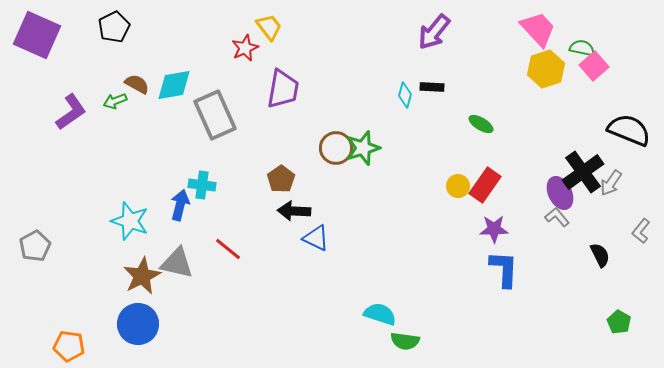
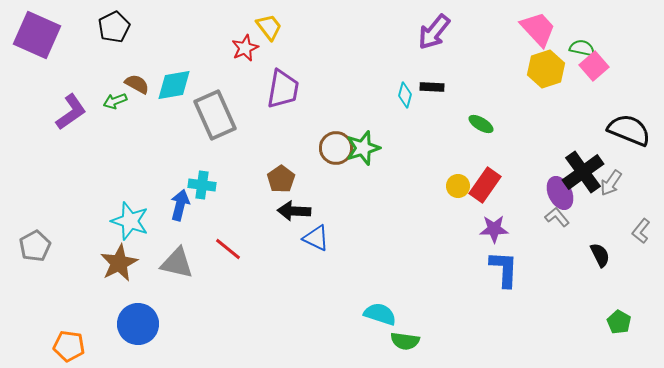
brown star at (142, 276): moved 23 px left, 13 px up
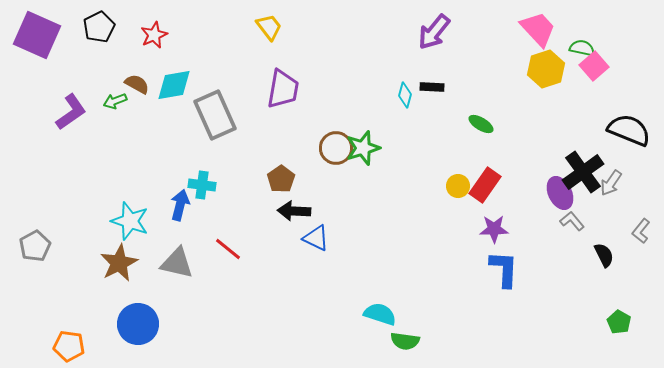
black pentagon at (114, 27): moved 15 px left
red star at (245, 48): moved 91 px left, 13 px up
gray L-shape at (557, 217): moved 15 px right, 4 px down
black semicircle at (600, 255): moved 4 px right
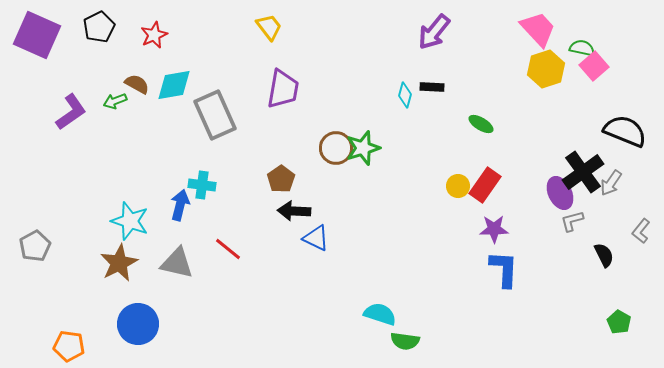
black semicircle at (629, 130): moved 4 px left, 1 px down
gray L-shape at (572, 221): rotated 65 degrees counterclockwise
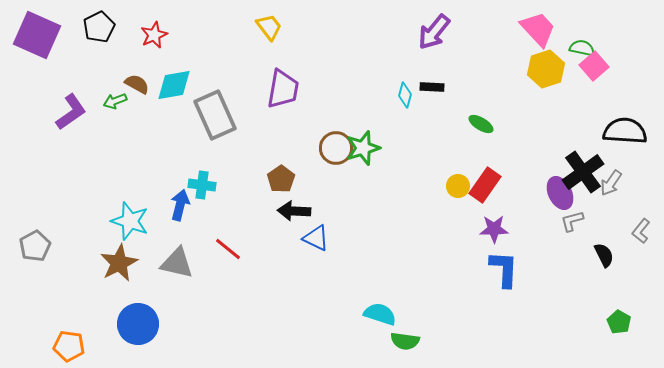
black semicircle at (625, 131): rotated 18 degrees counterclockwise
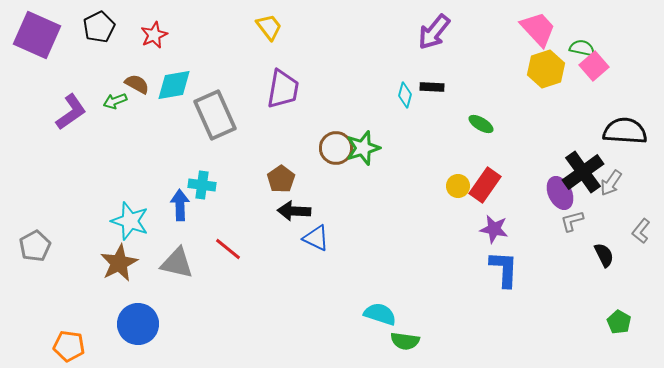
blue arrow at (180, 205): rotated 16 degrees counterclockwise
purple star at (494, 229): rotated 12 degrees clockwise
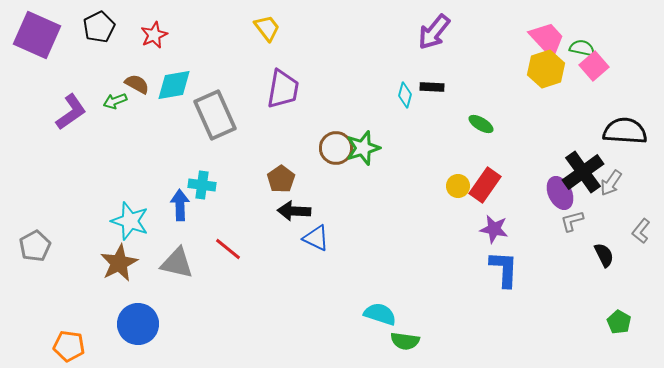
yellow trapezoid at (269, 27): moved 2 px left, 1 px down
pink trapezoid at (538, 29): moved 9 px right, 10 px down
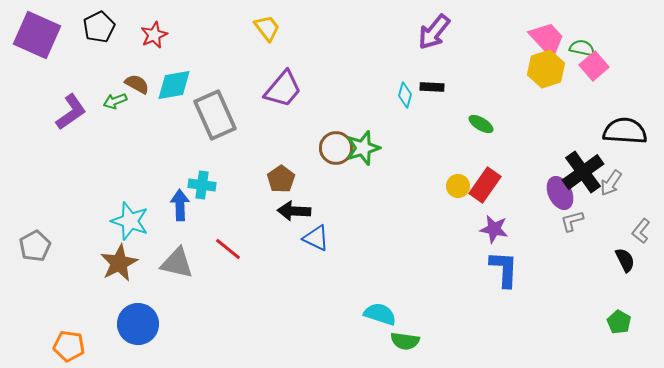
purple trapezoid at (283, 89): rotated 30 degrees clockwise
black semicircle at (604, 255): moved 21 px right, 5 px down
